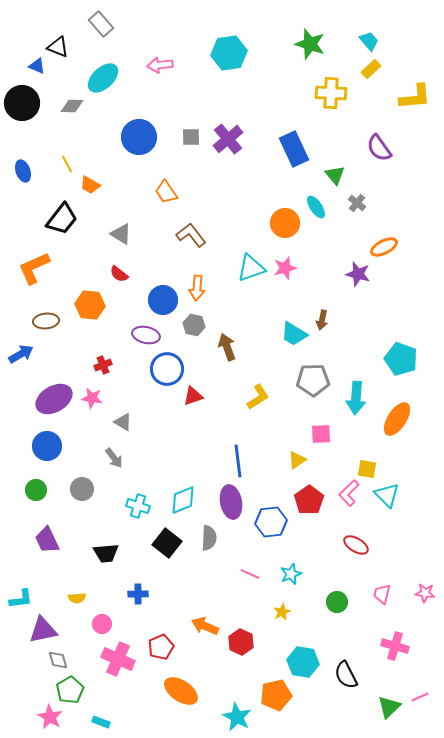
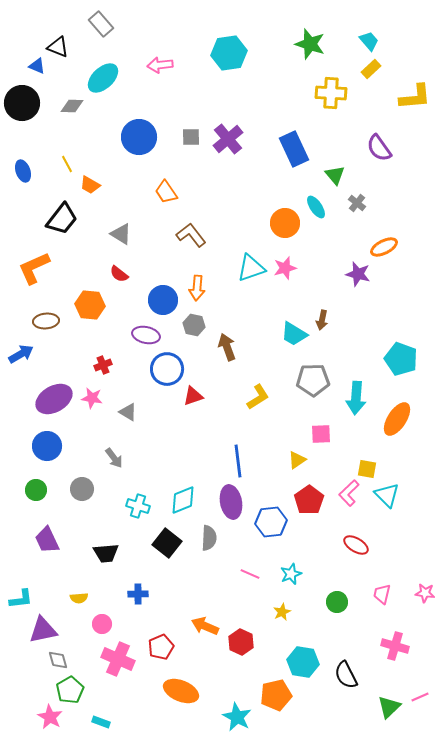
gray triangle at (123, 422): moved 5 px right, 10 px up
yellow semicircle at (77, 598): moved 2 px right
orange ellipse at (181, 691): rotated 12 degrees counterclockwise
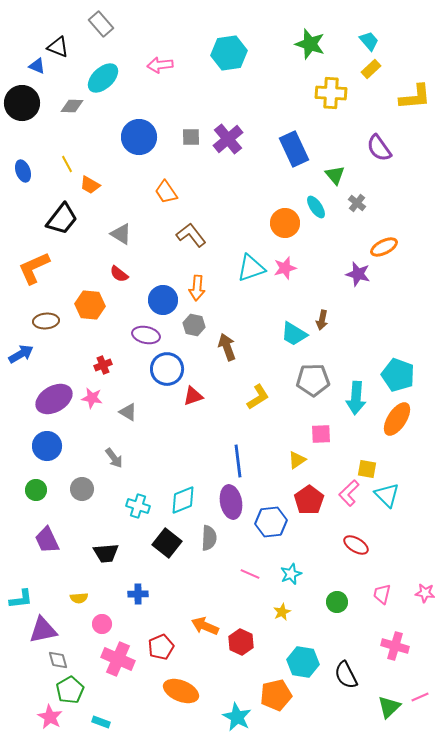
cyan pentagon at (401, 359): moved 3 px left, 16 px down
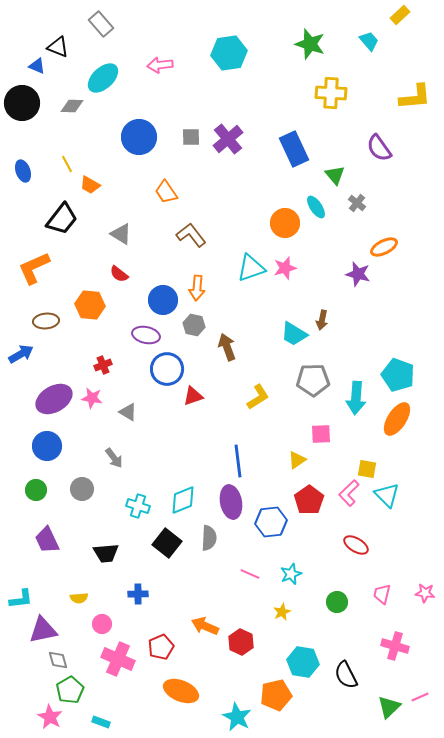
yellow rectangle at (371, 69): moved 29 px right, 54 px up
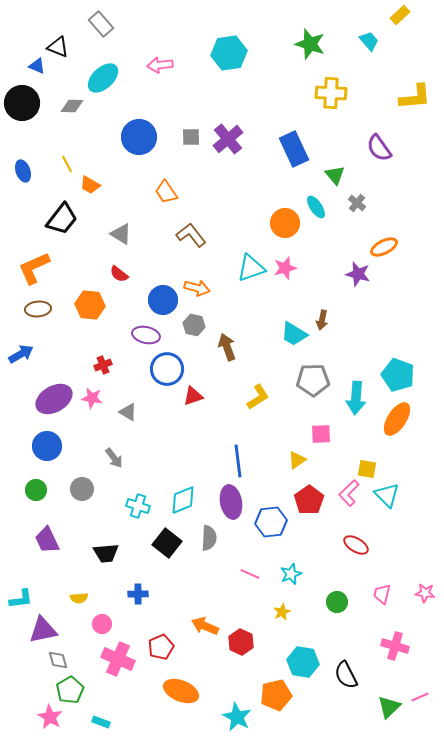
orange arrow at (197, 288): rotated 80 degrees counterclockwise
brown ellipse at (46, 321): moved 8 px left, 12 px up
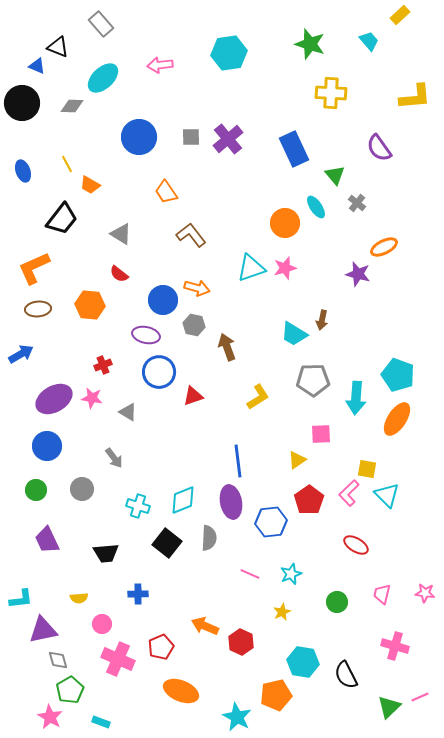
blue circle at (167, 369): moved 8 px left, 3 px down
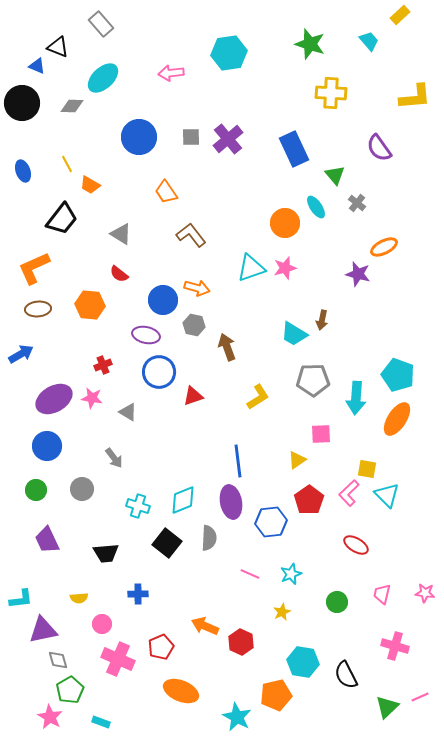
pink arrow at (160, 65): moved 11 px right, 8 px down
green triangle at (389, 707): moved 2 px left
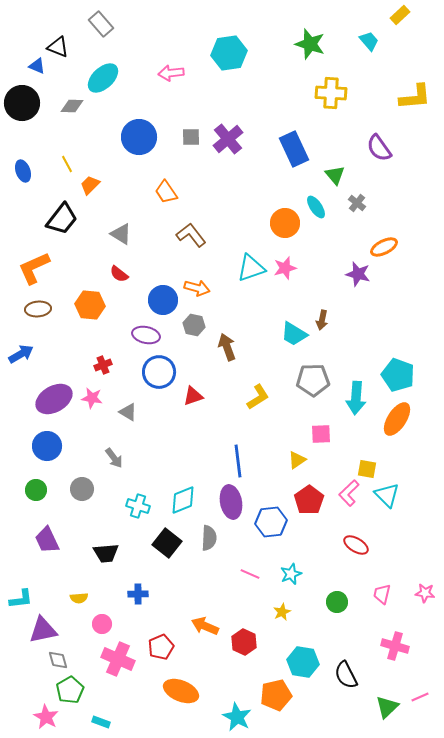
orange trapezoid at (90, 185): rotated 105 degrees clockwise
red hexagon at (241, 642): moved 3 px right
pink star at (50, 717): moved 4 px left
